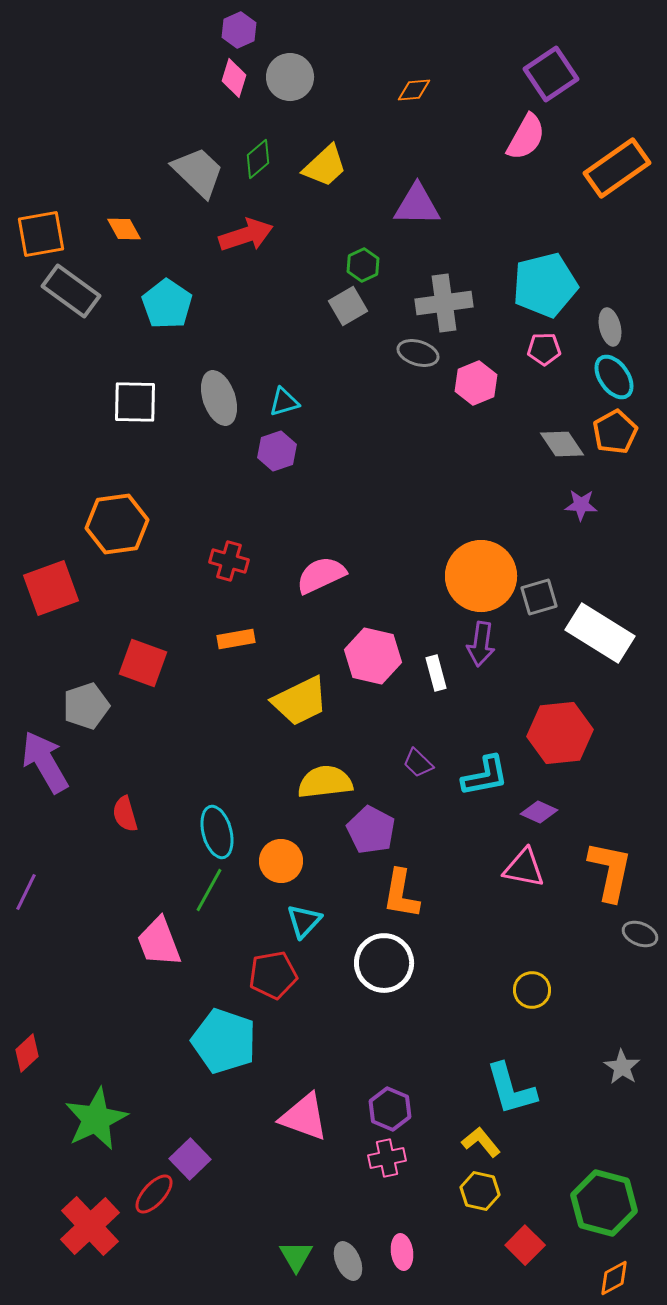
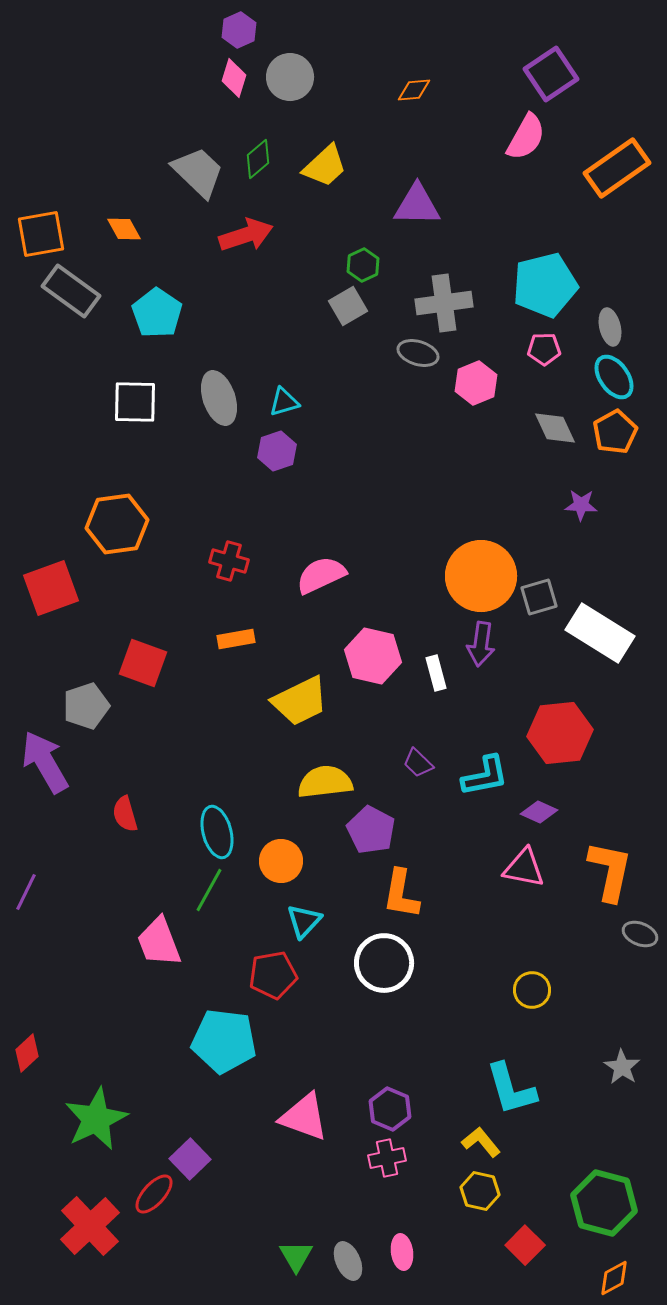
cyan pentagon at (167, 304): moved 10 px left, 9 px down
gray diamond at (562, 444): moved 7 px left, 16 px up; rotated 9 degrees clockwise
cyan pentagon at (224, 1041): rotated 12 degrees counterclockwise
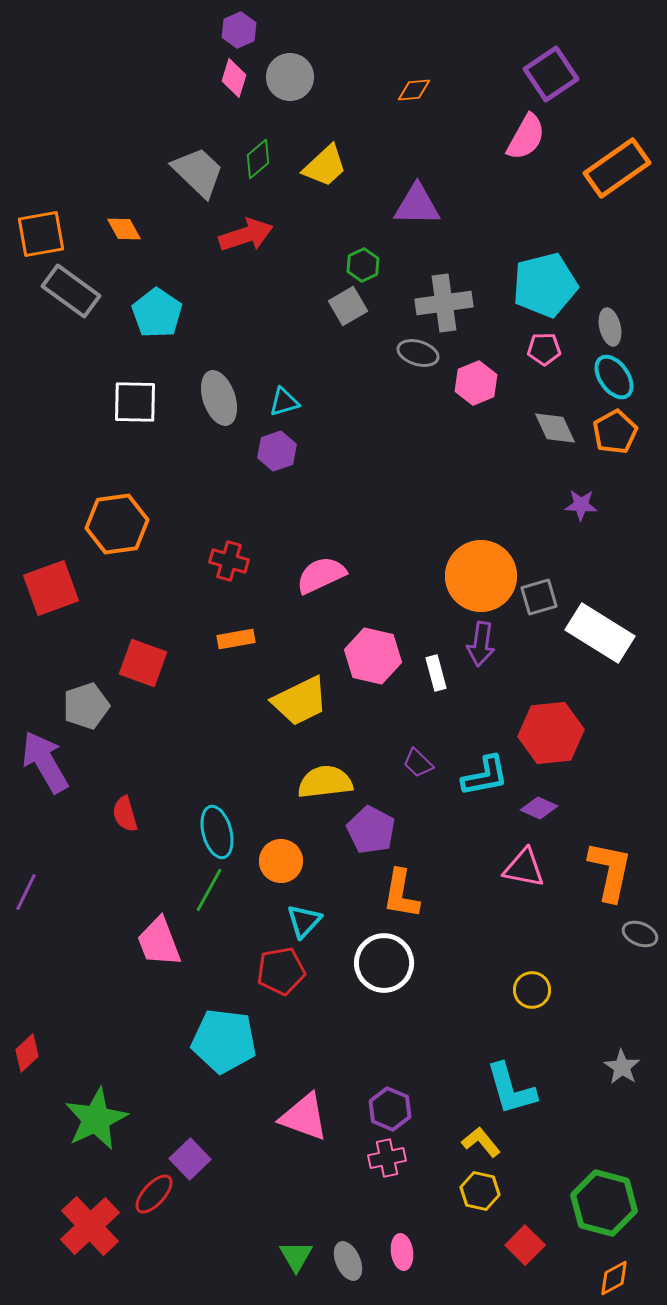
red hexagon at (560, 733): moved 9 px left
purple diamond at (539, 812): moved 4 px up
red pentagon at (273, 975): moved 8 px right, 4 px up
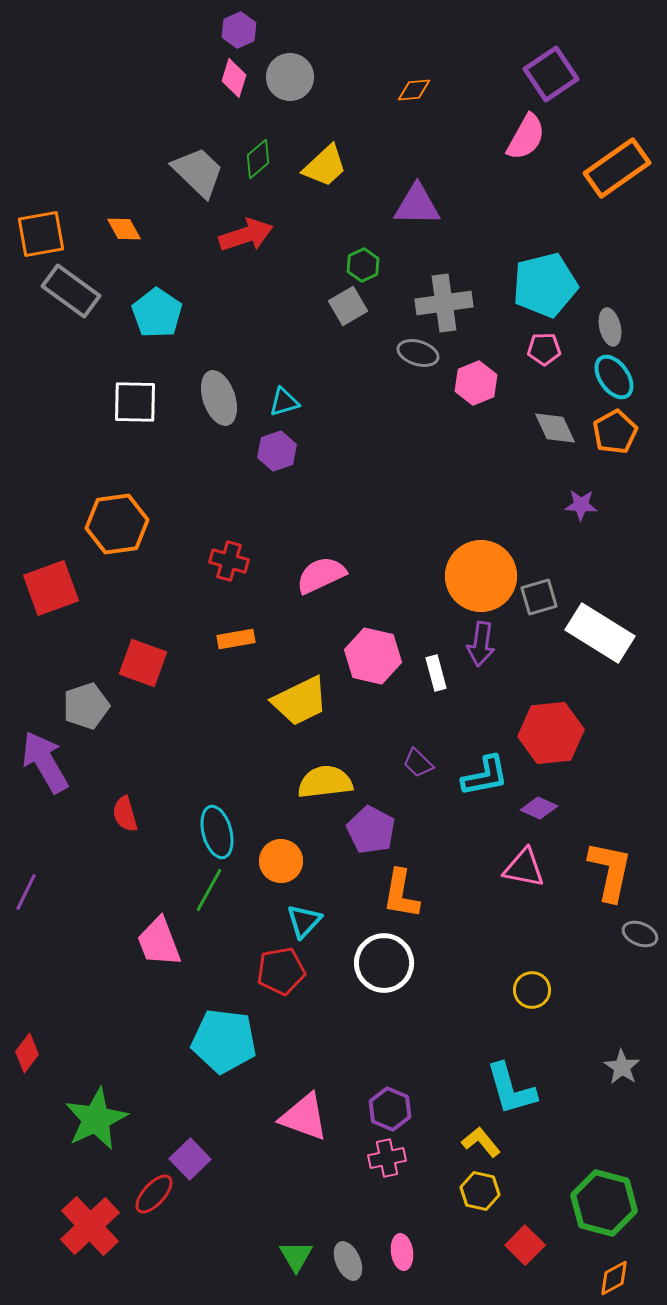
red diamond at (27, 1053): rotated 9 degrees counterclockwise
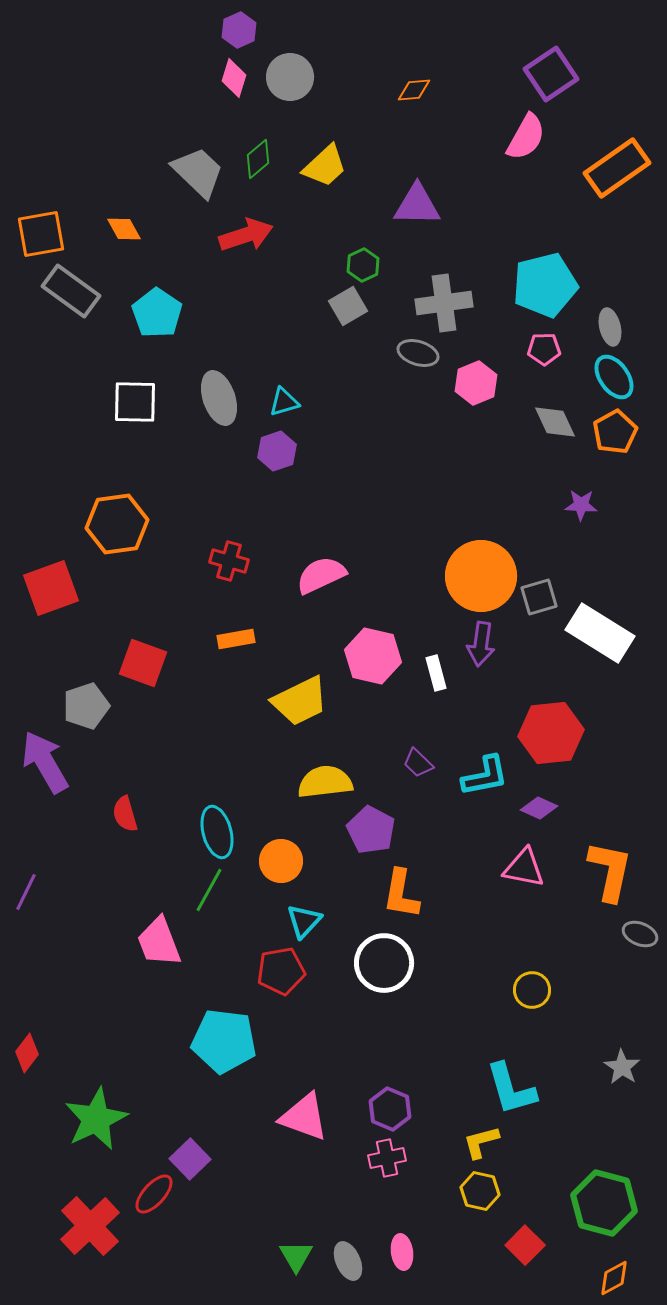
gray diamond at (555, 428): moved 6 px up
yellow L-shape at (481, 1142): rotated 66 degrees counterclockwise
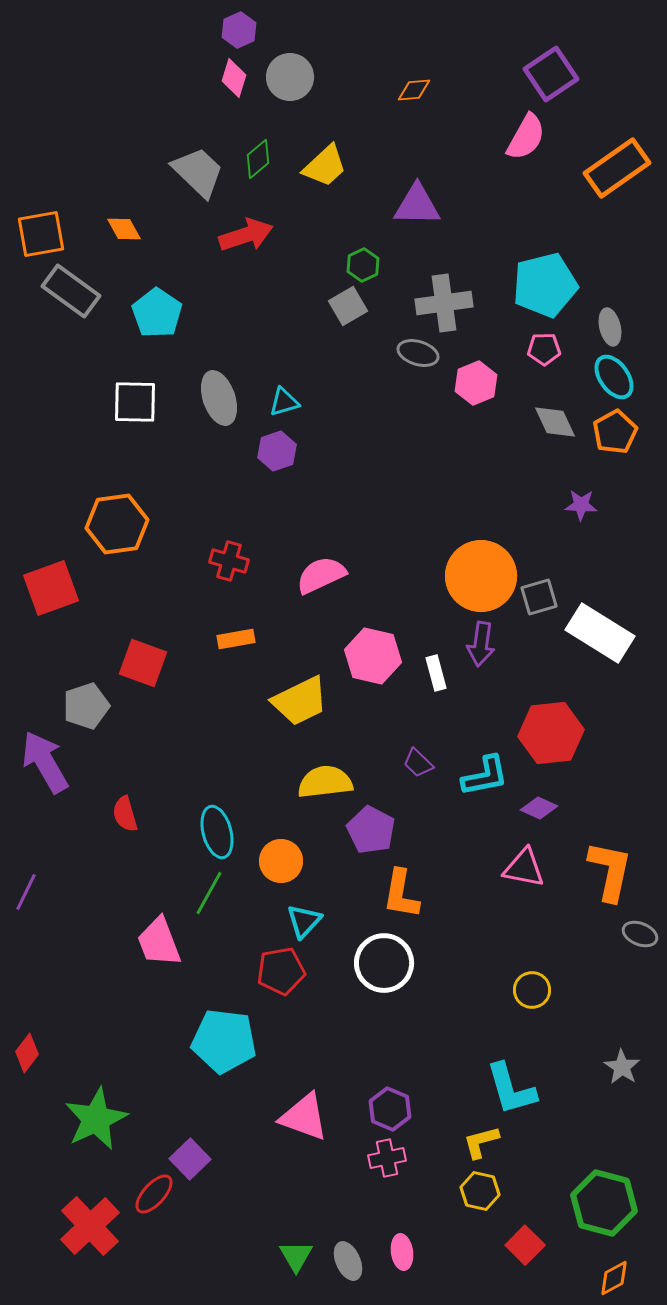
green line at (209, 890): moved 3 px down
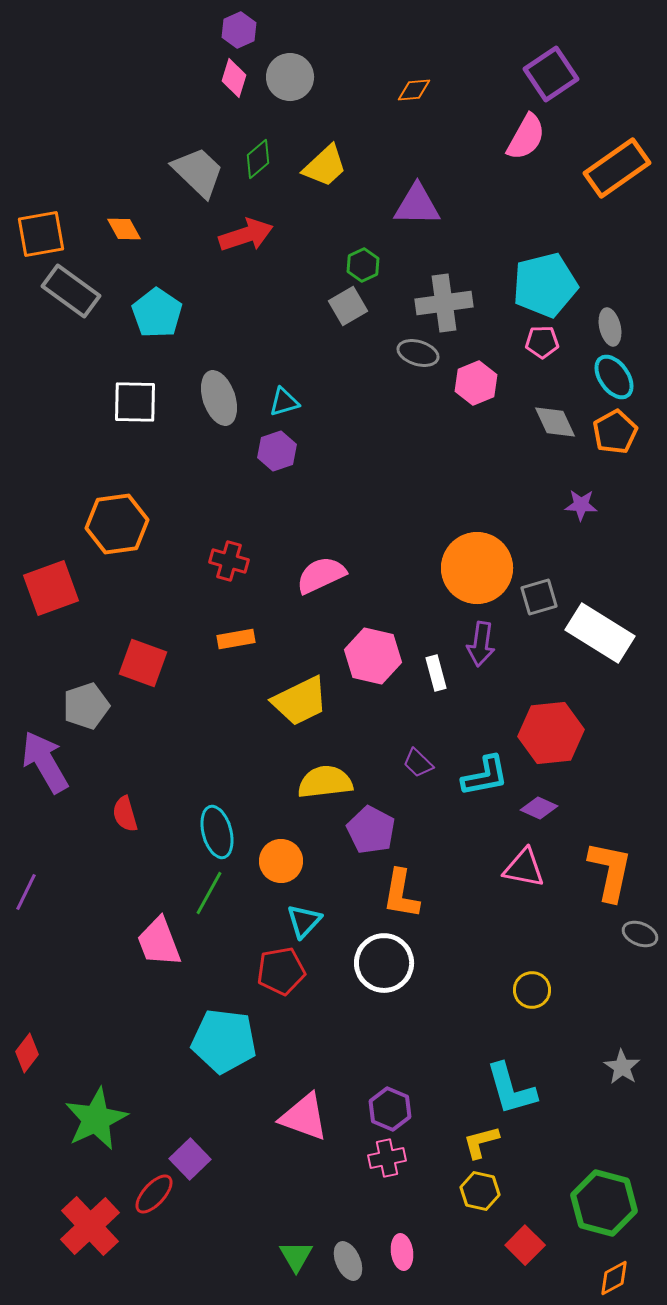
pink pentagon at (544, 349): moved 2 px left, 7 px up
orange circle at (481, 576): moved 4 px left, 8 px up
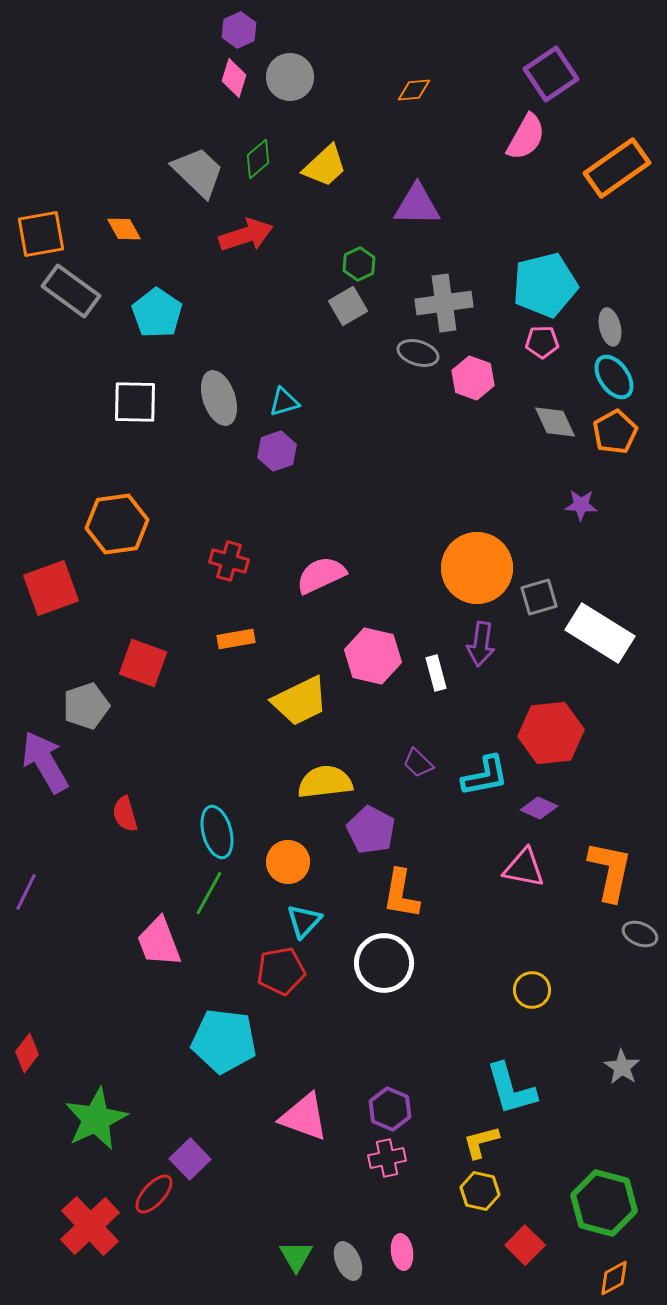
green hexagon at (363, 265): moved 4 px left, 1 px up
pink hexagon at (476, 383): moved 3 px left, 5 px up; rotated 18 degrees counterclockwise
orange circle at (281, 861): moved 7 px right, 1 px down
